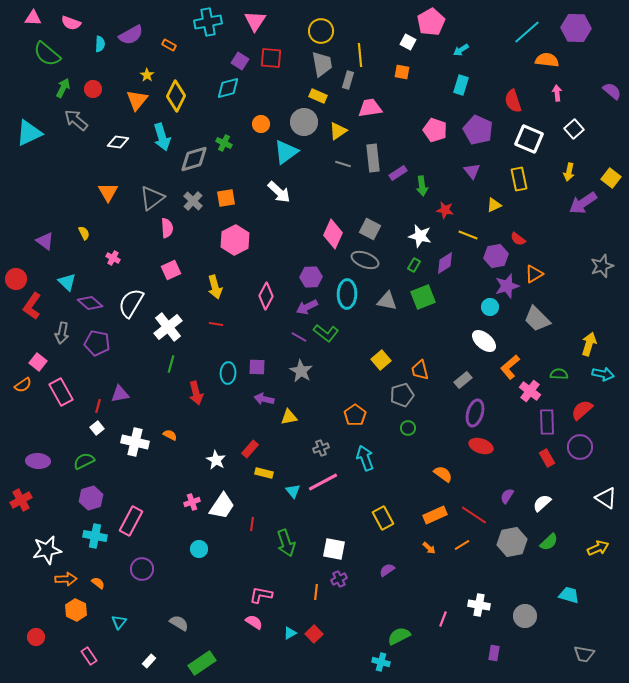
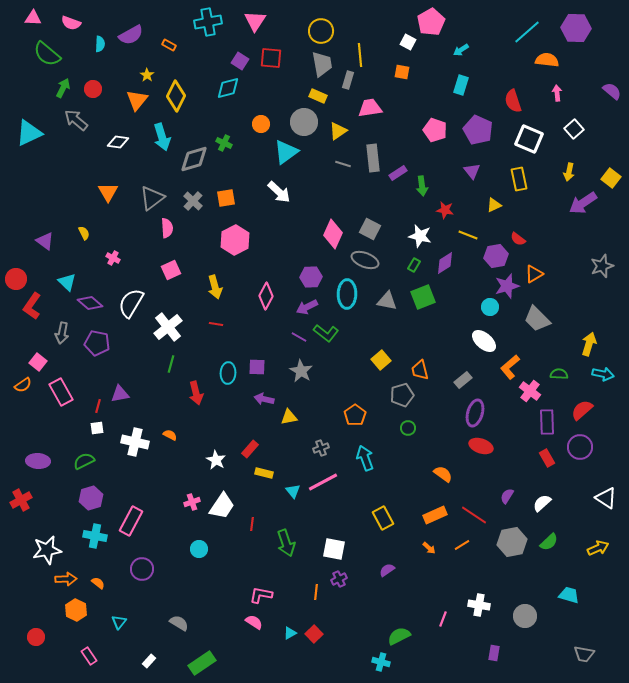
white square at (97, 428): rotated 32 degrees clockwise
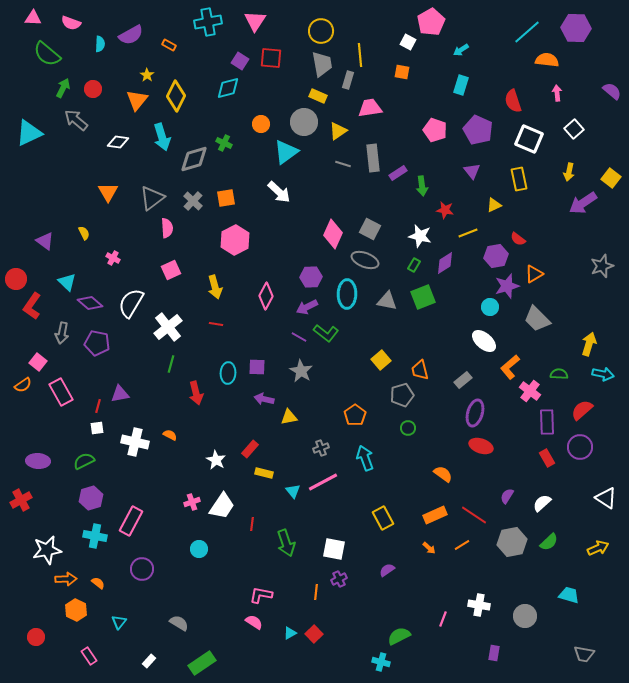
yellow line at (468, 235): moved 2 px up; rotated 42 degrees counterclockwise
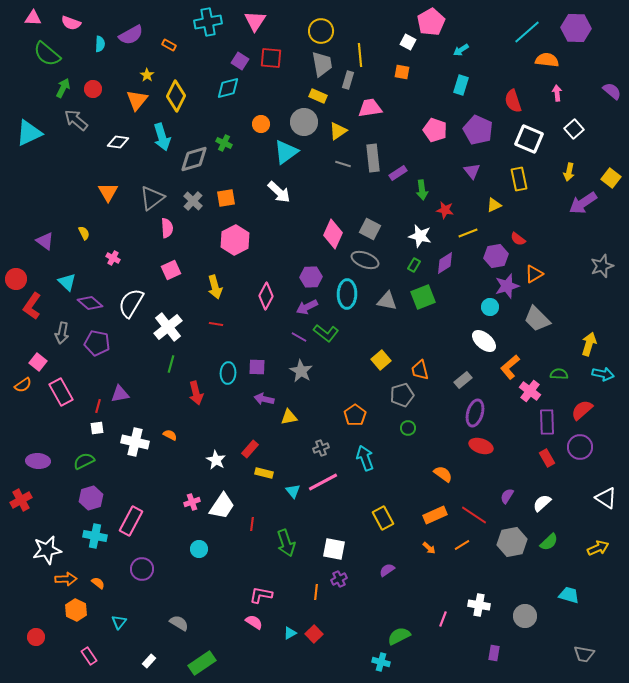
green arrow at (422, 186): moved 4 px down
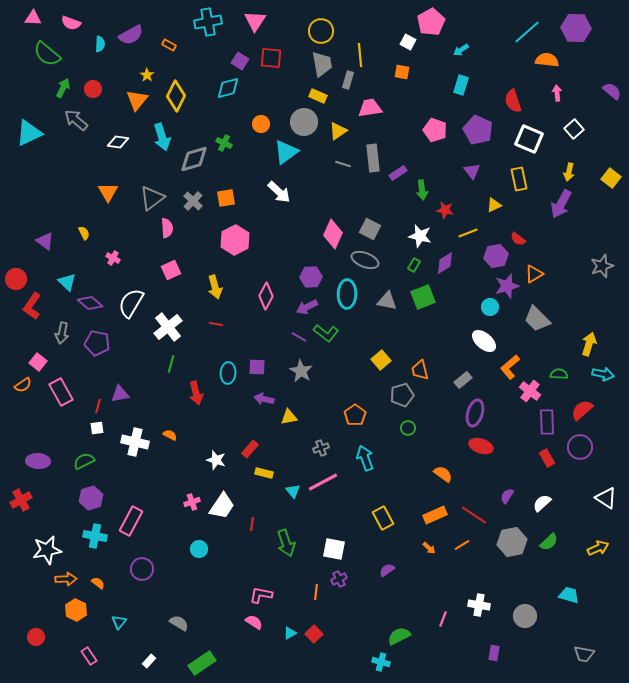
purple arrow at (583, 203): moved 22 px left, 1 px down; rotated 28 degrees counterclockwise
white star at (216, 460): rotated 12 degrees counterclockwise
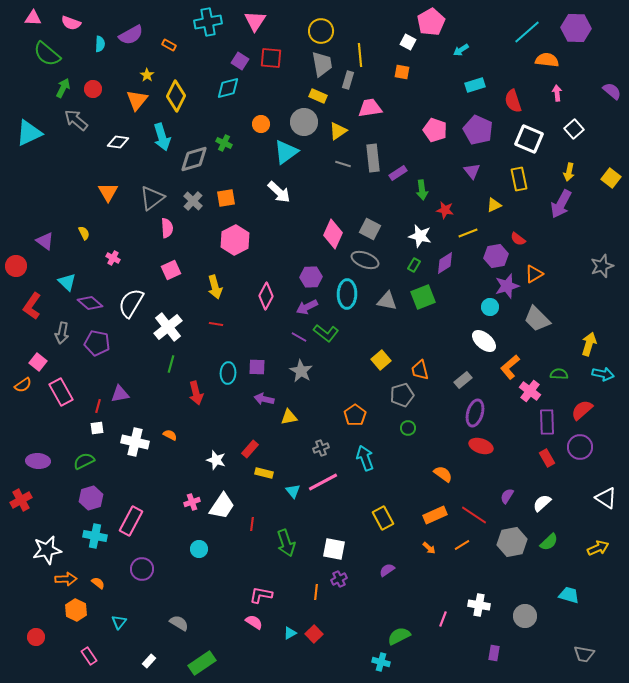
cyan rectangle at (461, 85): moved 14 px right; rotated 54 degrees clockwise
red circle at (16, 279): moved 13 px up
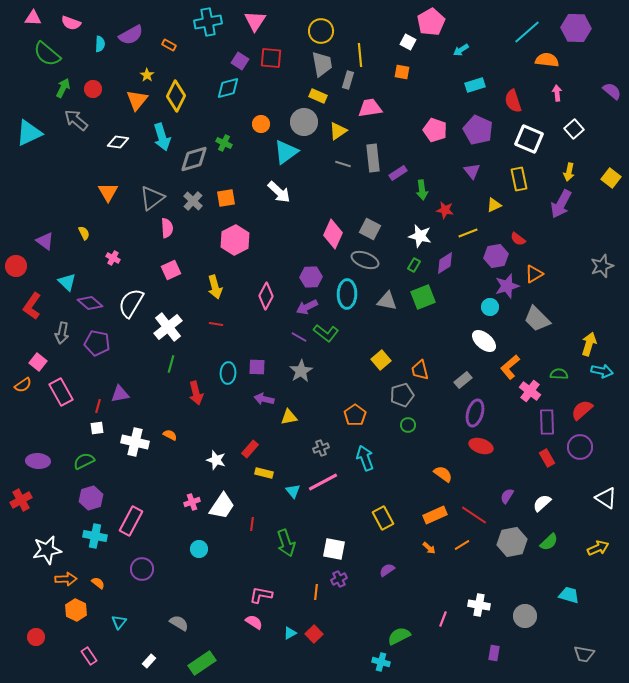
gray star at (301, 371): rotated 10 degrees clockwise
cyan arrow at (603, 374): moved 1 px left, 3 px up
green circle at (408, 428): moved 3 px up
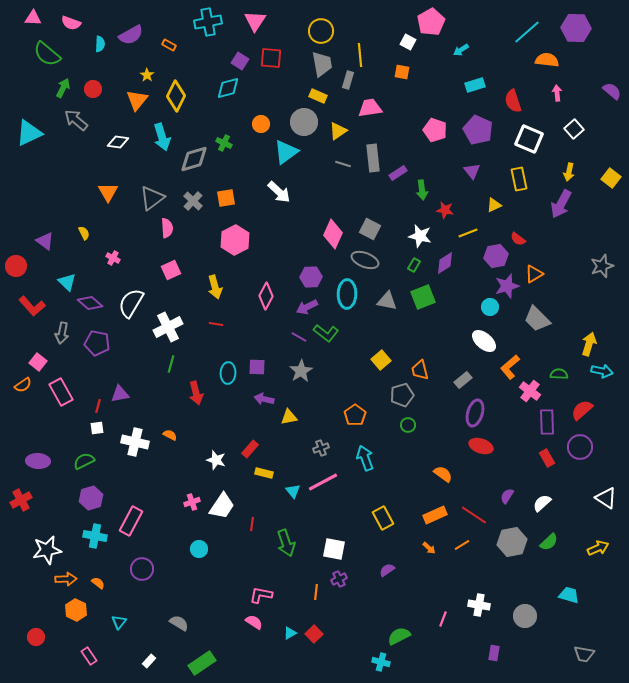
red L-shape at (32, 306): rotated 76 degrees counterclockwise
white cross at (168, 327): rotated 12 degrees clockwise
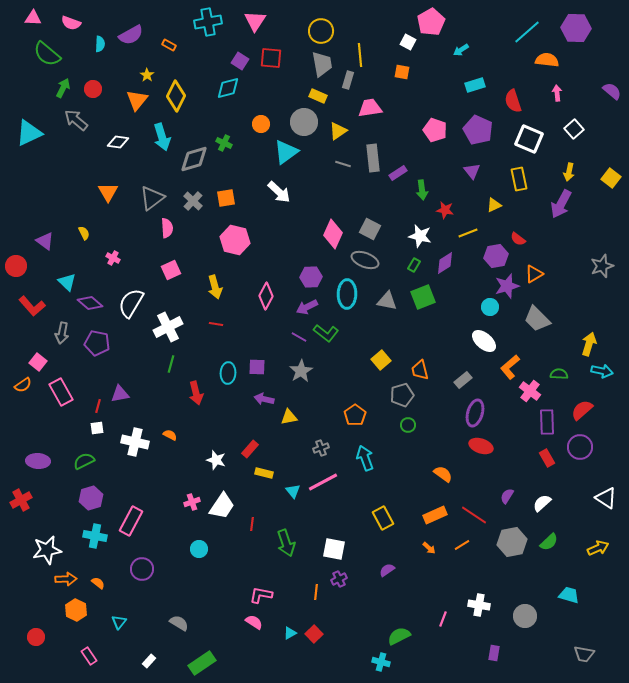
pink hexagon at (235, 240): rotated 20 degrees counterclockwise
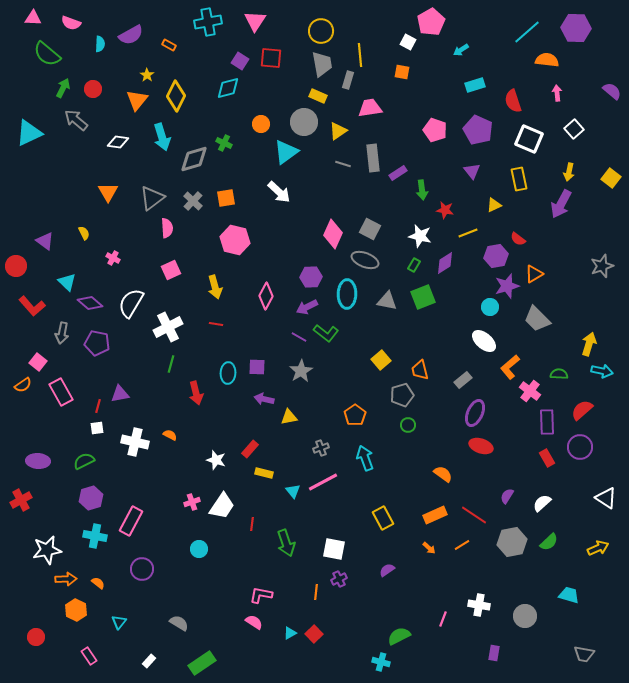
purple ellipse at (475, 413): rotated 8 degrees clockwise
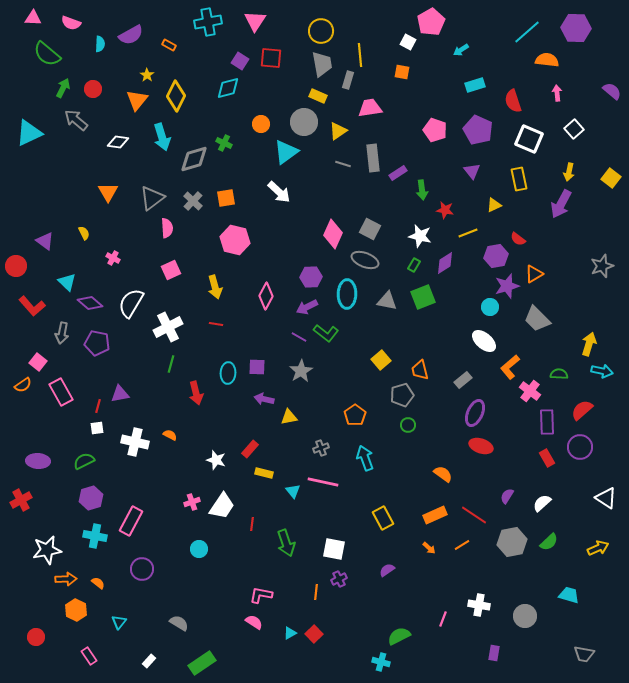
pink line at (323, 482): rotated 40 degrees clockwise
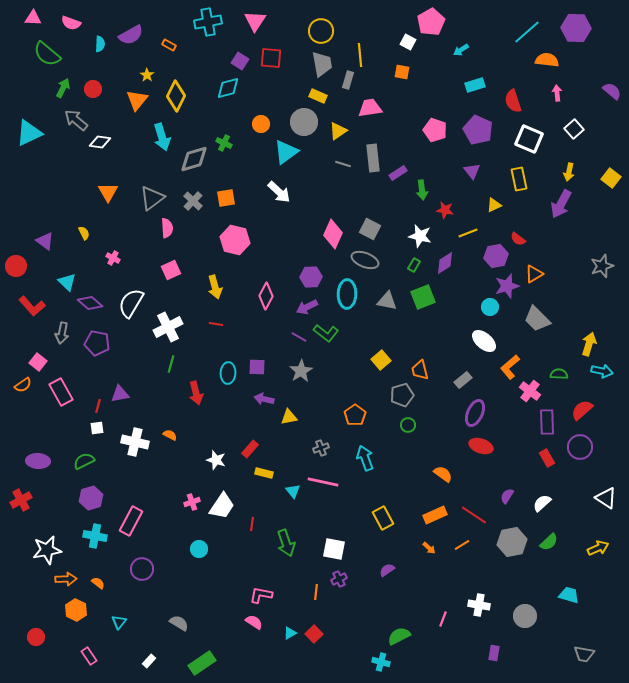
white diamond at (118, 142): moved 18 px left
